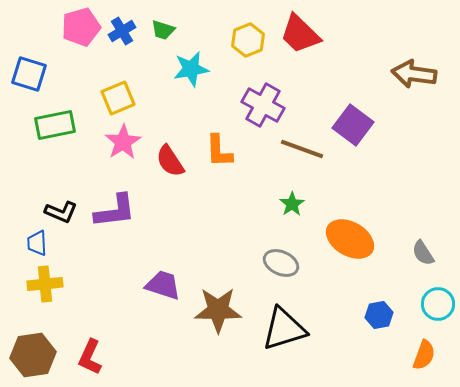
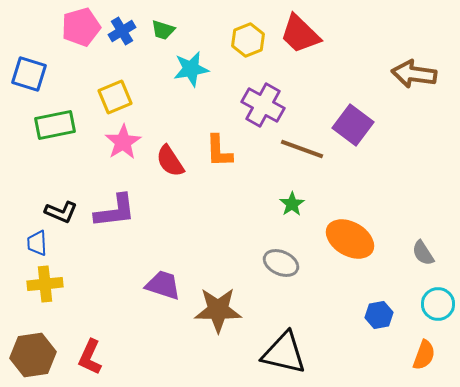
yellow square: moved 3 px left, 1 px up
black triangle: moved 24 px down; rotated 30 degrees clockwise
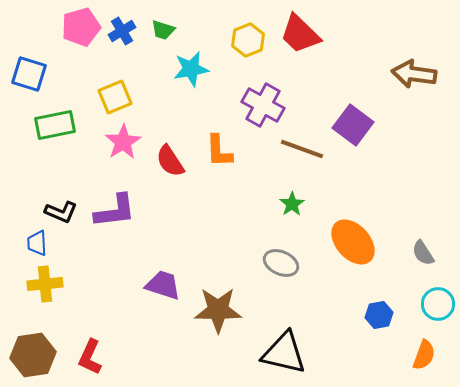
orange ellipse: moved 3 px right, 3 px down; rotated 18 degrees clockwise
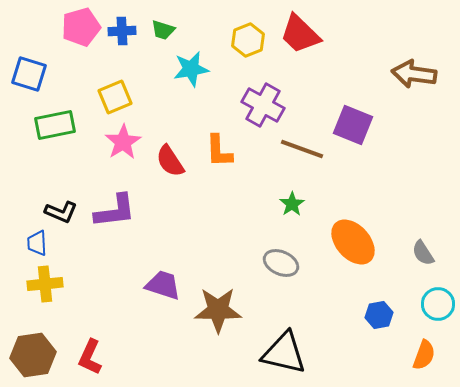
blue cross: rotated 28 degrees clockwise
purple square: rotated 15 degrees counterclockwise
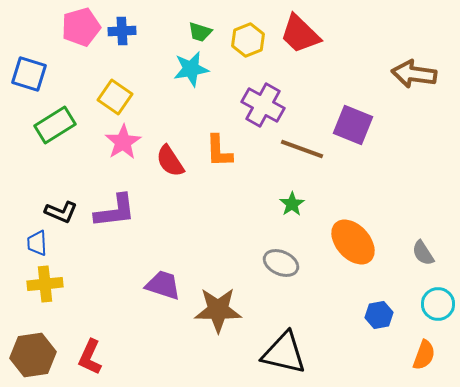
green trapezoid: moved 37 px right, 2 px down
yellow square: rotated 32 degrees counterclockwise
green rectangle: rotated 21 degrees counterclockwise
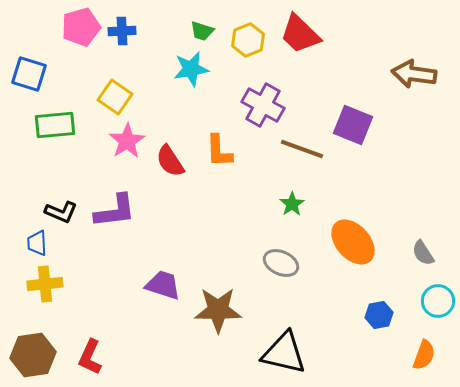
green trapezoid: moved 2 px right, 1 px up
green rectangle: rotated 27 degrees clockwise
pink star: moved 4 px right, 1 px up
cyan circle: moved 3 px up
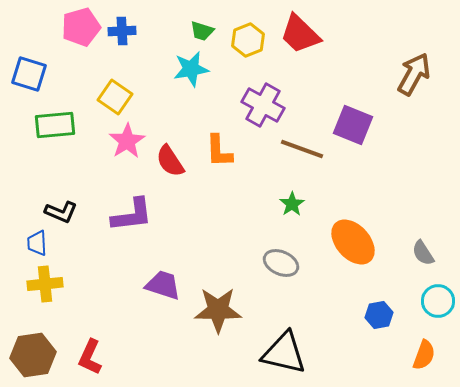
brown arrow: rotated 111 degrees clockwise
purple L-shape: moved 17 px right, 4 px down
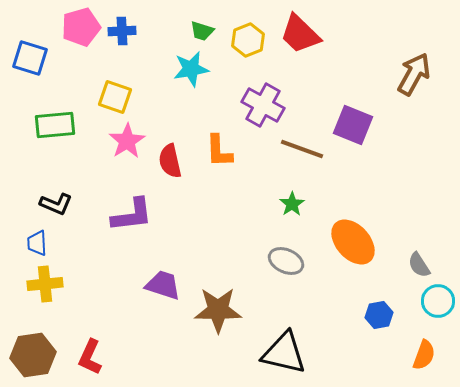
blue square: moved 1 px right, 16 px up
yellow square: rotated 16 degrees counterclockwise
red semicircle: rotated 20 degrees clockwise
black L-shape: moved 5 px left, 8 px up
gray semicircle: moved 4 px left, 12 px down
gray ellipse: moved 5 px right, 2 px up
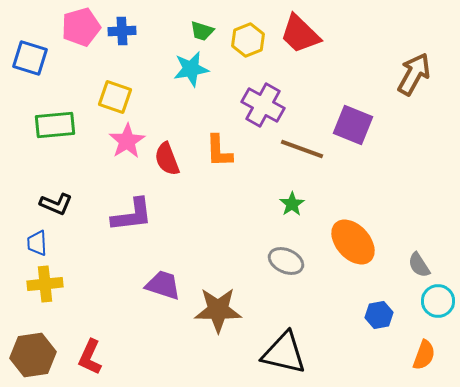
red semicircle: moved 3 px left, 2 px up; rotated 8 degrees counterclockwise
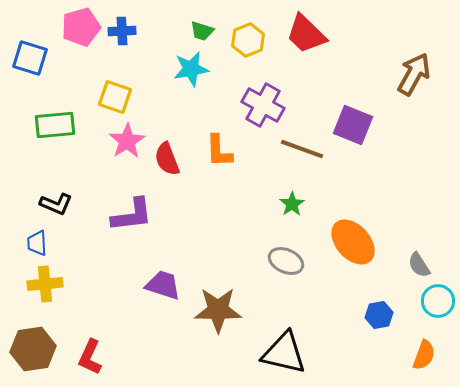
red trapezoid: moved 6 px right
brown hexagon: moved 6 px up
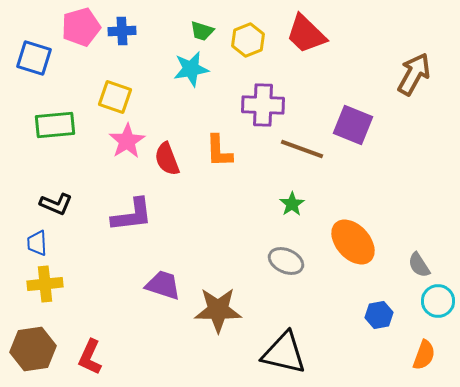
blue square: moved 4 px right
purple cross: rotated 27 degrees counterclockwise
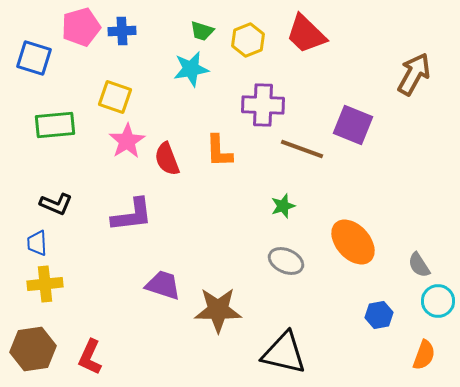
green star: moved 9 px left, 2 px down; rotated 15 degrees clockwise
